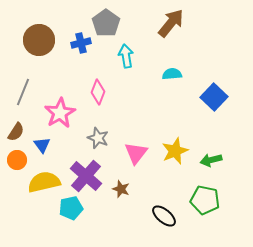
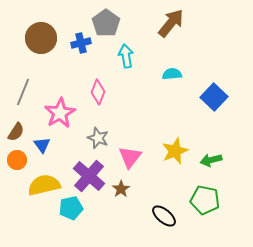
brown circle: moved 2 px right, 2 px up
pink triangle: moved 6 px left, 4 px down
purple cross: moved 3 px right
yellow semicircle: moved 3 px down
brown star: rotated 18 degrees clockwise
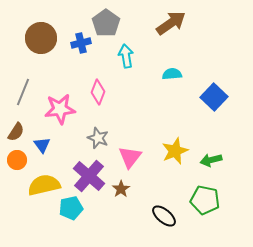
brown arrow: rotated 16 degrees clockwise
pink star: moved 4 px up; rotated 24 degrees clockwise
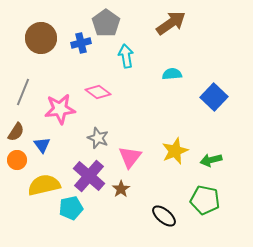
pink diamond: rotated 75 degrees counterclockwise
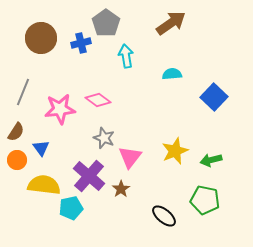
pink diamond: moved 8 px down
gray star: moved 6 px right
blue triangle: moved 1 px left, 3 px down
yellow semicircle: rotated 20 degrees clockwise
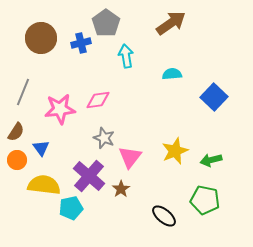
pink diamond: rotated 45 degrees counterclockwise
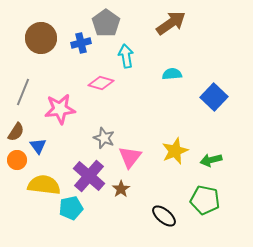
pink diamond: moved 3 px right, 17 px up; rotated 25 degrees clockwise
blue triangle: moved 3 px left, 2 px up
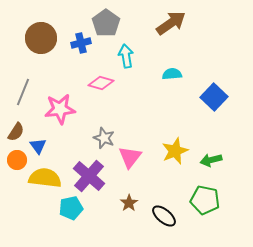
yellow semicircle: moved 1 px right, 7 px up
brown star: moved 8 px right, 14 px down
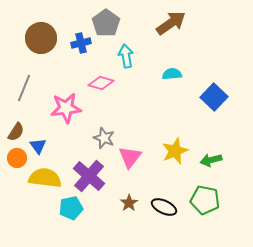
gray line: moved 1 px right, 4 px up
pink star: moved 6 px right, 1 px up
orange circle: moved 2 px up
black ellipse: moved 9 px up; rotated 15 degrees counterclockwise
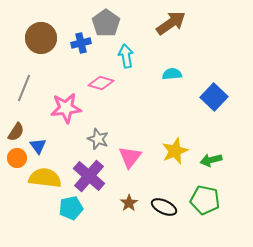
gray star: moved 6 px left, 1 px down
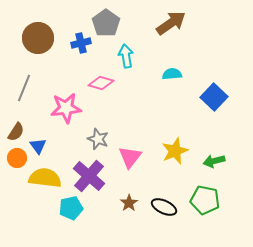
brown circle: moved 3 px left
green arrow: moved 3 px right, 1 px down
